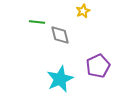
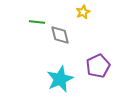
yellow star: moved 1 px down
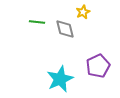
gray diamond: moved 5 px right, 6 px up
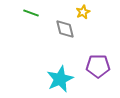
green line: moved 6 px left, 9 px up; rotated 14 degrees clockwise
purple pentagon: rotated 25 degrees clockwise
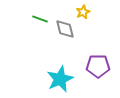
green line: moved 9 px right, 6 px down
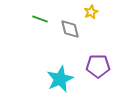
yellow star: moved 8 px right
gray diamond: moved 5 px right
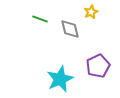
purple pentagon: rotated 25 degrees counterclockwise
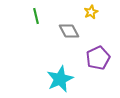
green line: moved 4 px left, 3 px up; rotated 56 degrees clockwise
gray diamond: moved 1 px left, 2 px down; rotated 15 degrees counterclockwise
purple pentagon: moved 8 px up
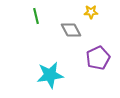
yellow star: rotated 24 degrees clockwise
gray diamond: moved 2 px right, 1 px up
cyan star: moved 10 px left, 4 px up; rotated 16 degrees clockwise
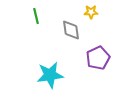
gray diamond: rotated 20 degrees clockwise
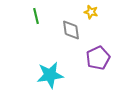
yellow star: rotated 16 degrees clockwise
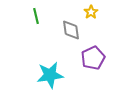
yellow star: rotated 24 degrees clockwise
purple pentagon: moved 5 px left
